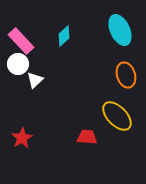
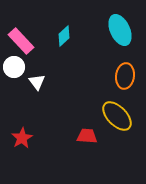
white circle: moved 4 px left, 3 px down
orange ellipse: moved 1 px left, 1 px down; rotated 25 degrees clockwise
white triangle: moved 2 px right, 2 px down; rotated 24 degrees counterclockwise
red trapezoid: moved 1 px up
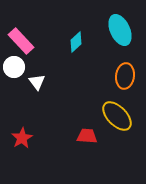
cyan diamond: moved 12 px right, 6 px down
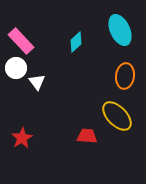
white circle: moved 2 px right, 1 px down
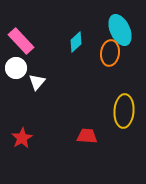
orange ellipse: moved 15 px left, 23 px up
white triangle: rotated 18 degrees clockwise
yellow ellipse: moved 7 px right, 5 px up; rotated 48 degrees clockwise
